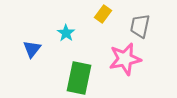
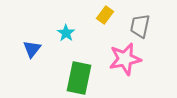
yellow rectangle: moved 2 px right, 1 px down
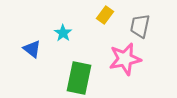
cyan star: moved 3 px left
blue triangle: rotated 30 degrees counterclockwise
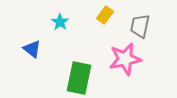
cyan star: moved 3 px left, 11 px up
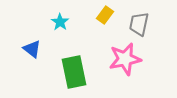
gray trapezoid: moved 1 px left, 2 px up
green rectangle: moved 5 px left, 6 px up; rotated 24 degrees counterclockwise
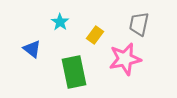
yellow rectangle: moved 10 px left, 20 px down
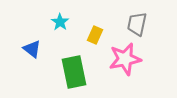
gray trapezoid: moved 2 px left
yellow rectangle: rotated 12 degrees counterclockwise
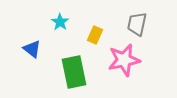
pink star: moved 1 px left, 1 px down
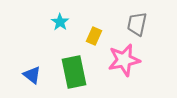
yellow rectangle: moved 1 px left, 1 px down
blue triangle: moved 26 px down
